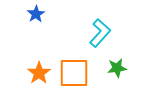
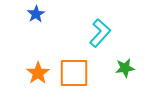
green star: moved 8 px right
orange star: moved 1 px left
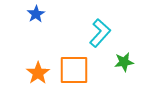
green star: moved 1 px left, 6 px up
orange square: moved 3 px up
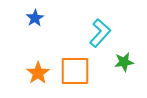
blue star: moved 1 px left, 4 px down
orange square: moved 1 px right, 1 px down
